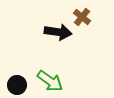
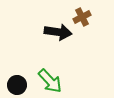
brown cross: rotated 24 degrees clockwise
green arrow: rotated 12 degrees clockwise
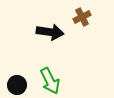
black arrow: moved 8 px left
green arrow: rotated 16 degrees clockwise
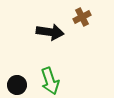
green arrow: rotated 8 degrees clockwise
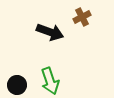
black arrow: rotated 12 degrees clockwise
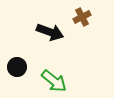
green arrow: moved 4 px right; rotated 32 degrees counterclockwise
black circle: moved 18 px up
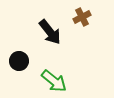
black arrow: rotated 32 degrees clockwise
black circle: moved 2 px right, 6 px up
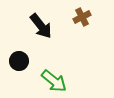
black arrow: moved 9 px left, 6 px up
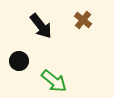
brown cross: moved 1 px right, 3 px down; rotated 24 degrees counterclockwise
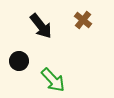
green arrow: moved 1 px left, 1 px up; rotated 8 degrees clockwise
